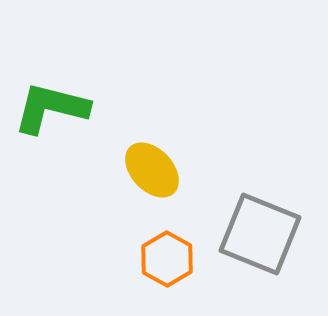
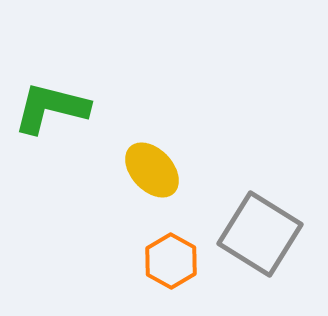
gray square: rotated 10 degrees clockwise
orange hexagon: moved 4 px right, 2 px down
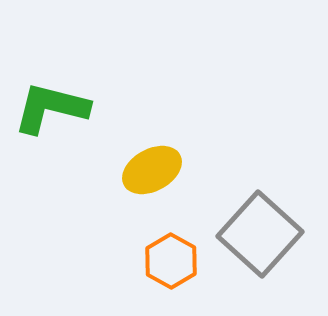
yellow ellipse: rotated 76 degrees counterclockwise
gray square: rotated 10 degrees clockwise
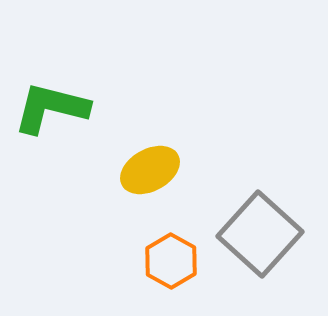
yellow ellipse: moved 2 px left
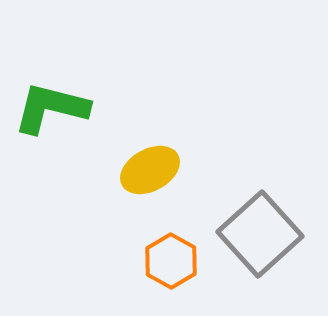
gray square: rotated 6 degrees clockwise
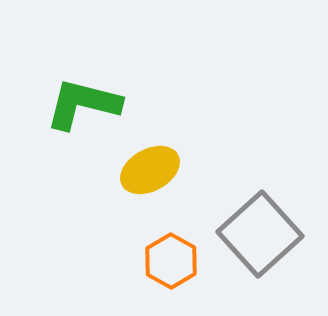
green L-shape: moved 32 px right, 4 px up
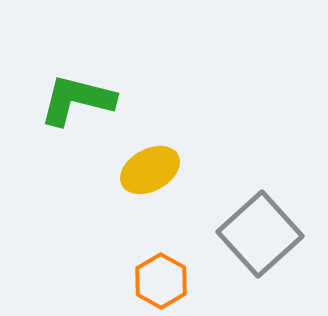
green L-shape: moved 6 px left, 4 px up
orange hexagon: moved 10 px left, 20 px down
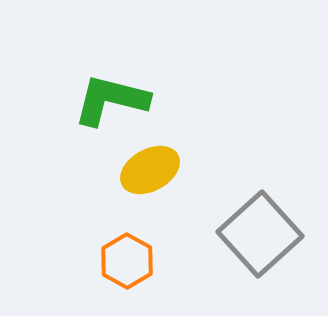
green L-shape: moved 34 px right
orange hexagon: moved 34 px left, 20 px up
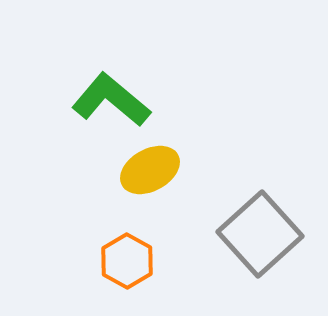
green L-shape: rotated 26 degrees clockwise
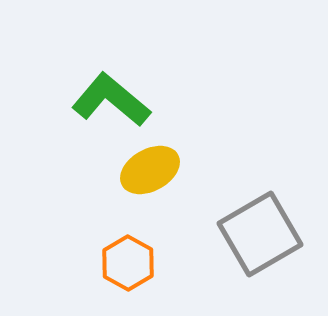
gray square: rotated 12 degrees clockwise
orange hexagon: moved 1 px right, 2 px down
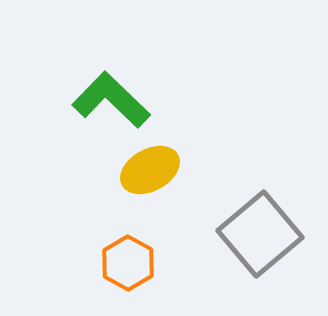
green L-shape: rotated 4 degrees clockwise
gray square: rotated 10 degrees counterclockwise
